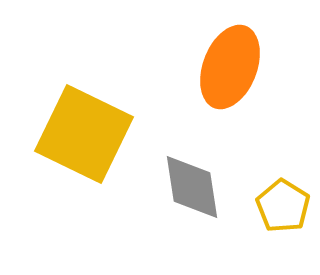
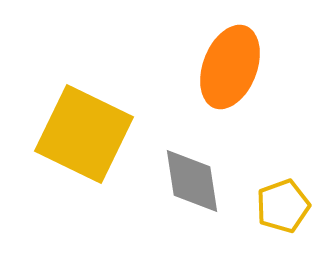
gray diamond: moved 6 px up
yellow pentagon: rotated 20 degrees clockwise
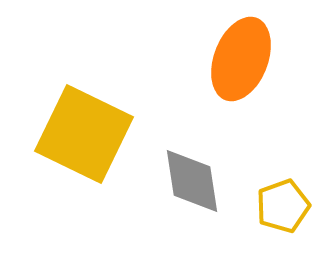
orange ellipse: moved 11 px right, 8 px up
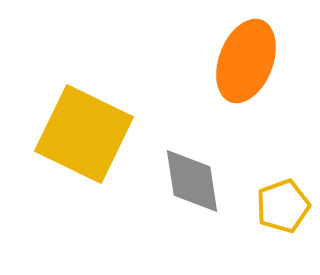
orange ellipse: moved 5 px right, 2 px down
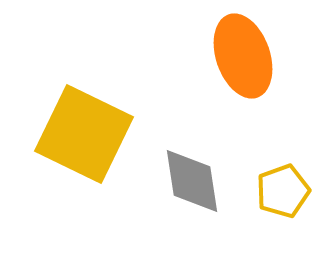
orange ellipse: moved 3 px left, 5 px up; rotated 40 degrees counterclockwise
yellow pentagon: moved 15 px up
